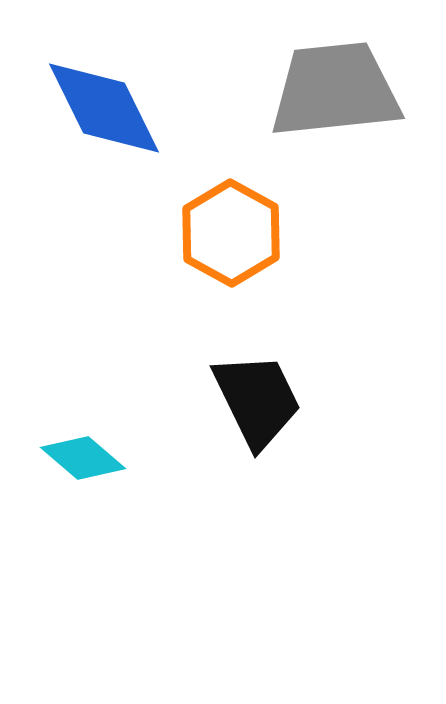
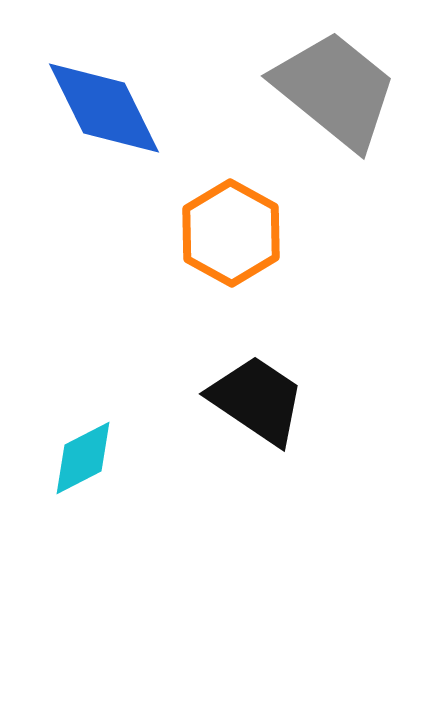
gray trapezoid: rotated 45 degrees clockwise
black trapezoid: rotated 30 degrees counterclockwise
cyan diamond: rotated 68 degrees counterclockwise
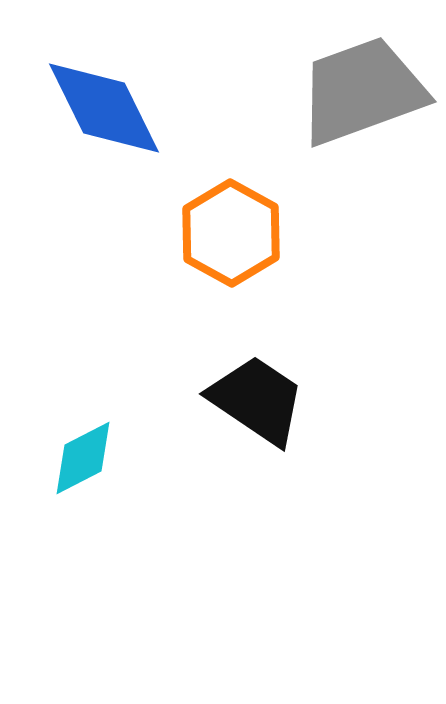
gray trapezoid: moved 27 px right, 1 px down; rotated 59 degrees counterclockwise
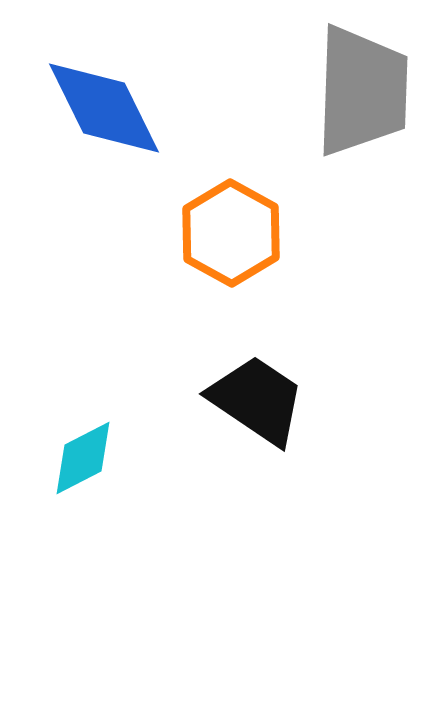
gray trapezoid: rotated 112 degrees clockwise
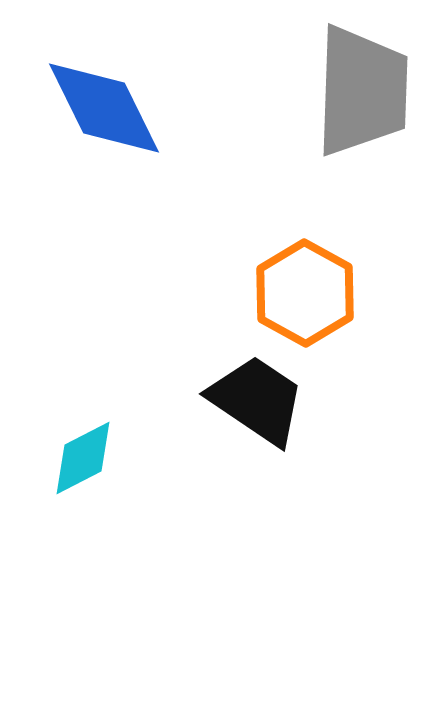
orange hexagon: moved 74 px right, 60 px down
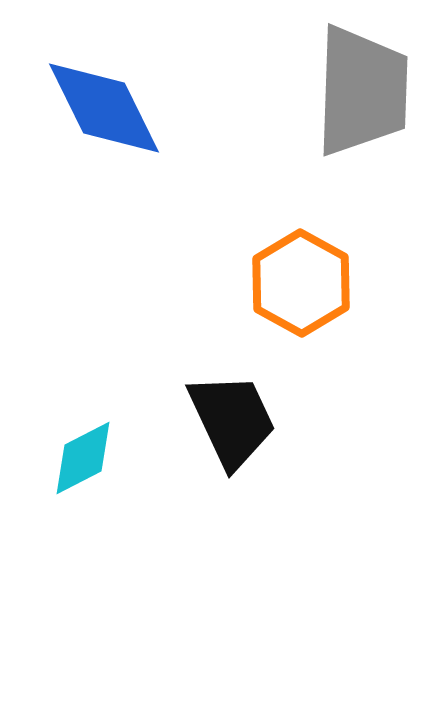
orange hexagon: moved 4 px left, 10 px up
black trapezoid: moved 25 px left, 20 px down; rotated 31 degrees clockwise
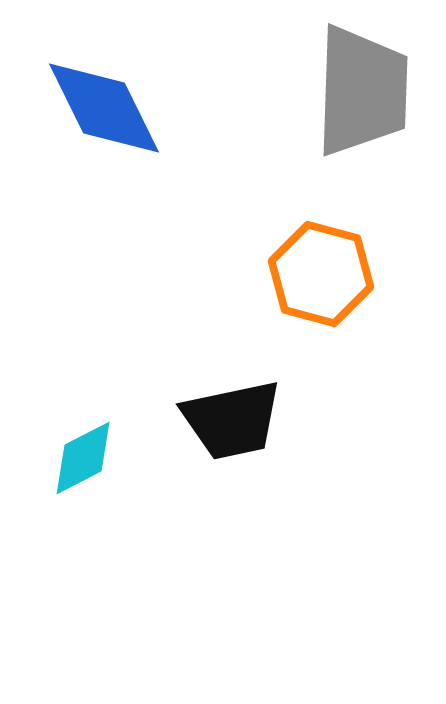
orange hexagon: moved 20 px right, 9 px up; rotated 14 degrees counterclockwise
black trapezoid: rotated 103 degrees clockwise
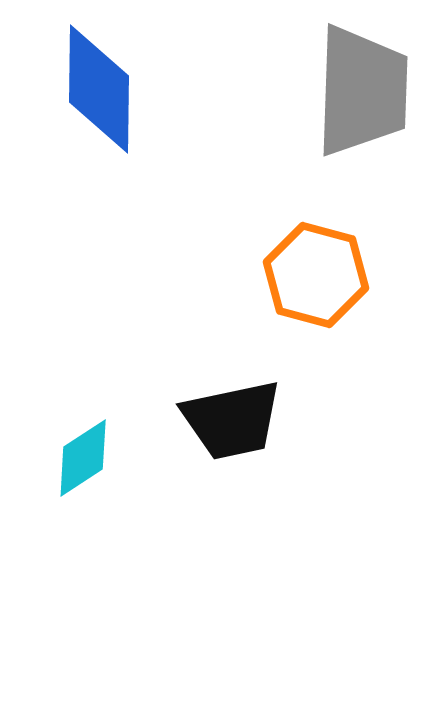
blue diamond: moved 5 px left, 19 px up; rotated 27 degrees clockwise
orange hexagon: moved 5 px left, 1 px down
cyan diamond: rotated 6 degrees counterclockwise
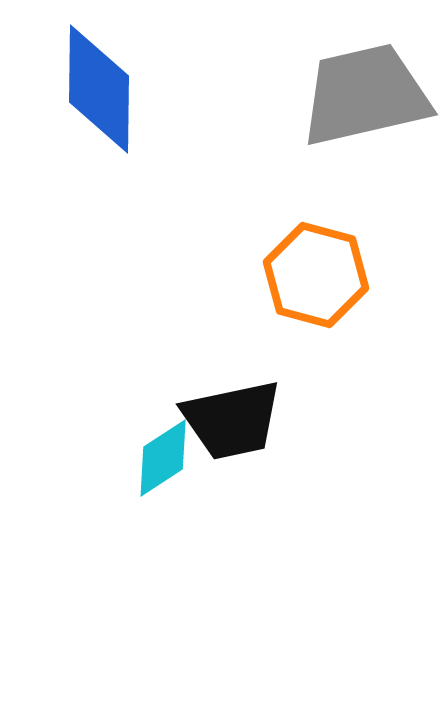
gray trapezoid: moved 3 px right, 4 px down; rotated 105 degrees counterclockwise
cyan diamond: moved 80 px right
